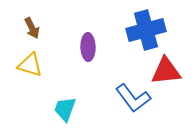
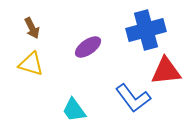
purple ellipse: rotated 56 degrees clockwise
yellow triangle: moved 1 px right, 1 px up
cyan trapezoid: moved 9 px right, 1 px down; rotated 56 degrees counterclockwise
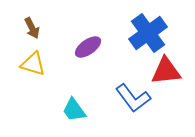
blue cross: moved 2 px right, 3 px down; rotated 21 degrees counterclockwise
yellow triangle: moved 2 px right
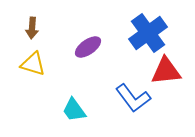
brown arrow: rotated 30 degrees clockwise
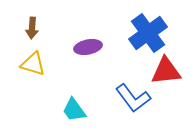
purple ellipse: rotated 24 degrees clockwise
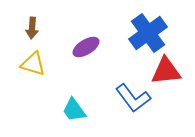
purple ellipse: moved 2 px left; rotated 20 degrees counterclockwise
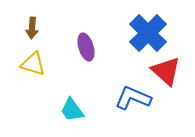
blue cross: rotated 9 degrees counterclockwise
purple ellipse: rotated 76 degrees counterclockwise
red triangle: rotated 48 degrees clockwise
blue L-shape: rotated 150 degrees clockwise
cyan trapezoid: moved 2 px left
